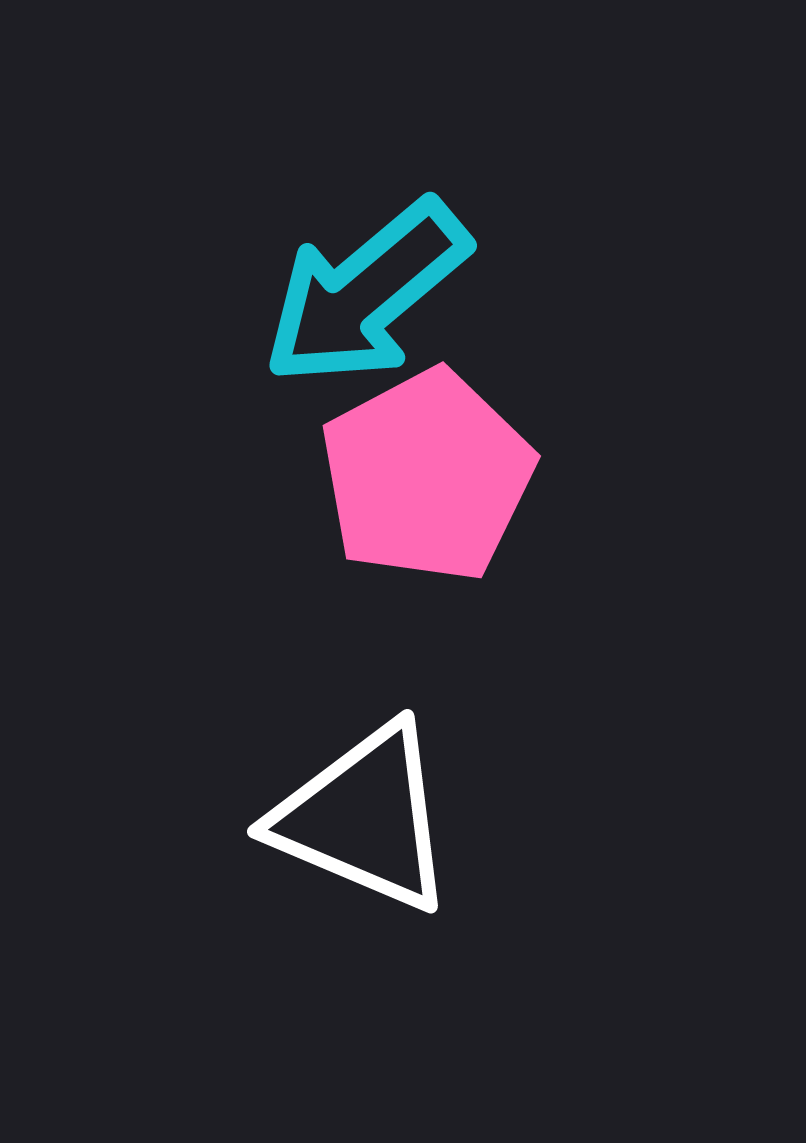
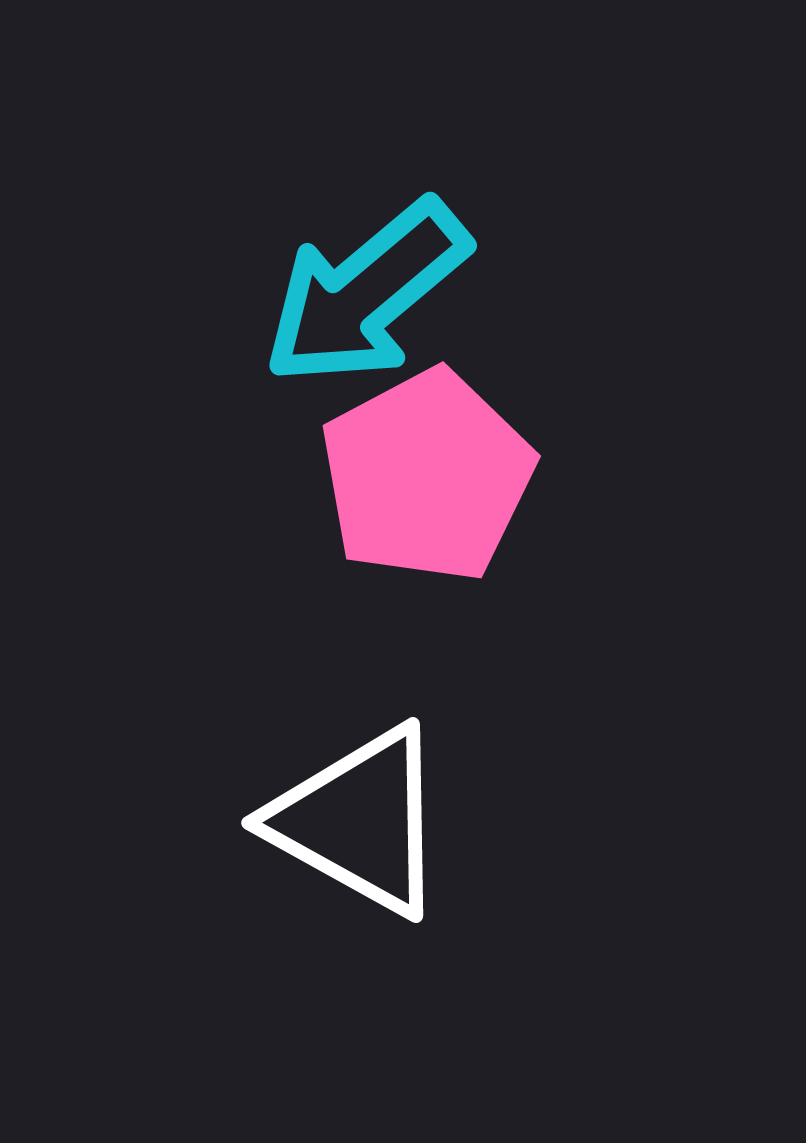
white triangle: moved 5 px left, 3 px down; rotated 6 degrees clockwise
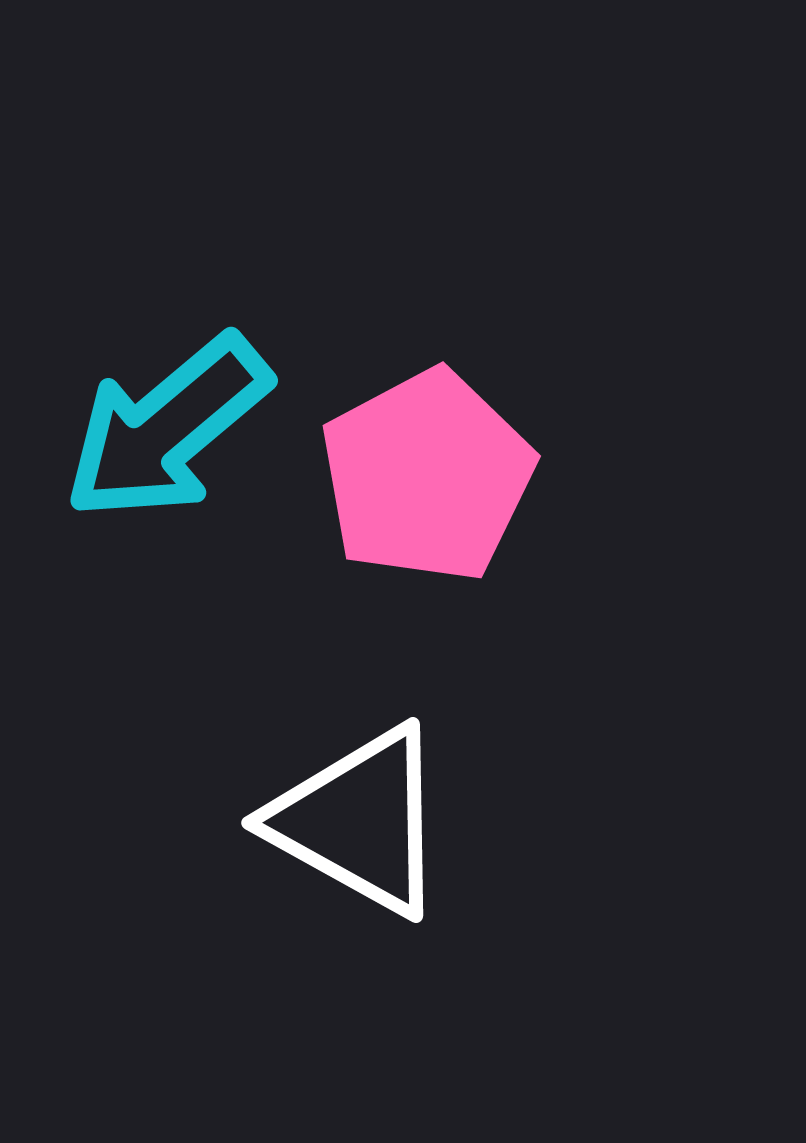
cyan arrow: moved 199 px left, 135 px down
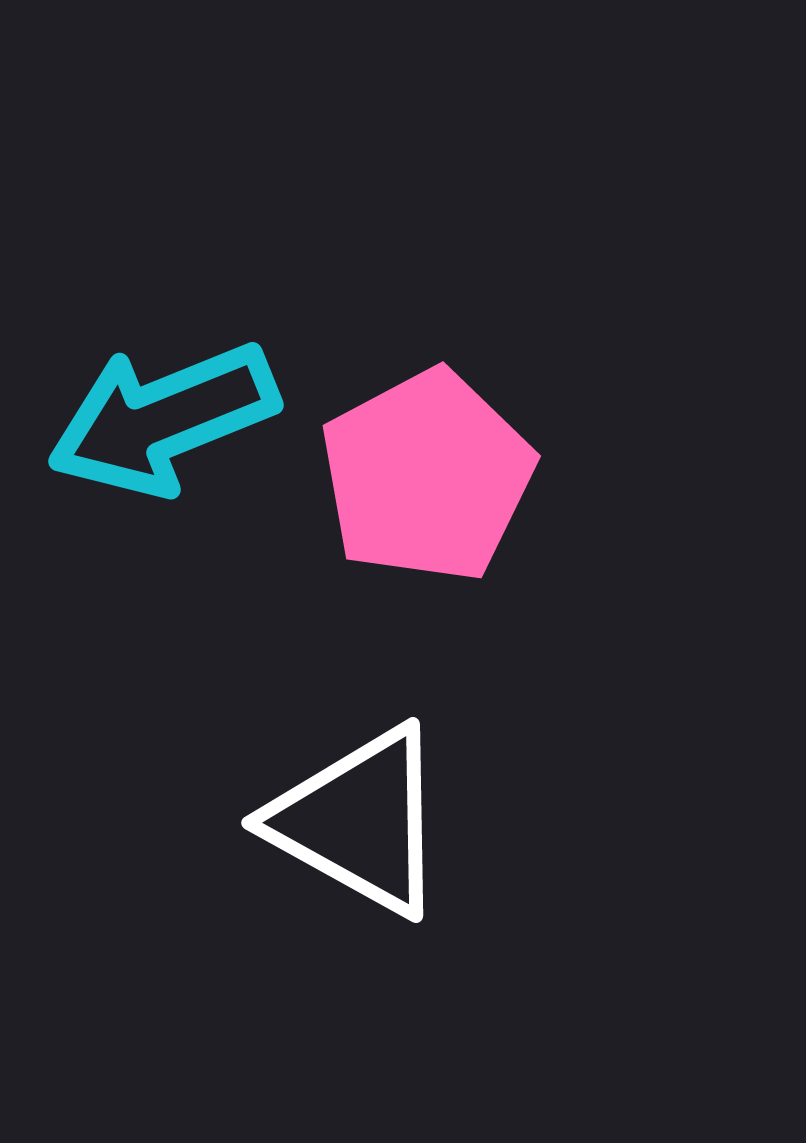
cyan arrow: moved 4 px left, 9 px up; rotated 18 degrees clockwise
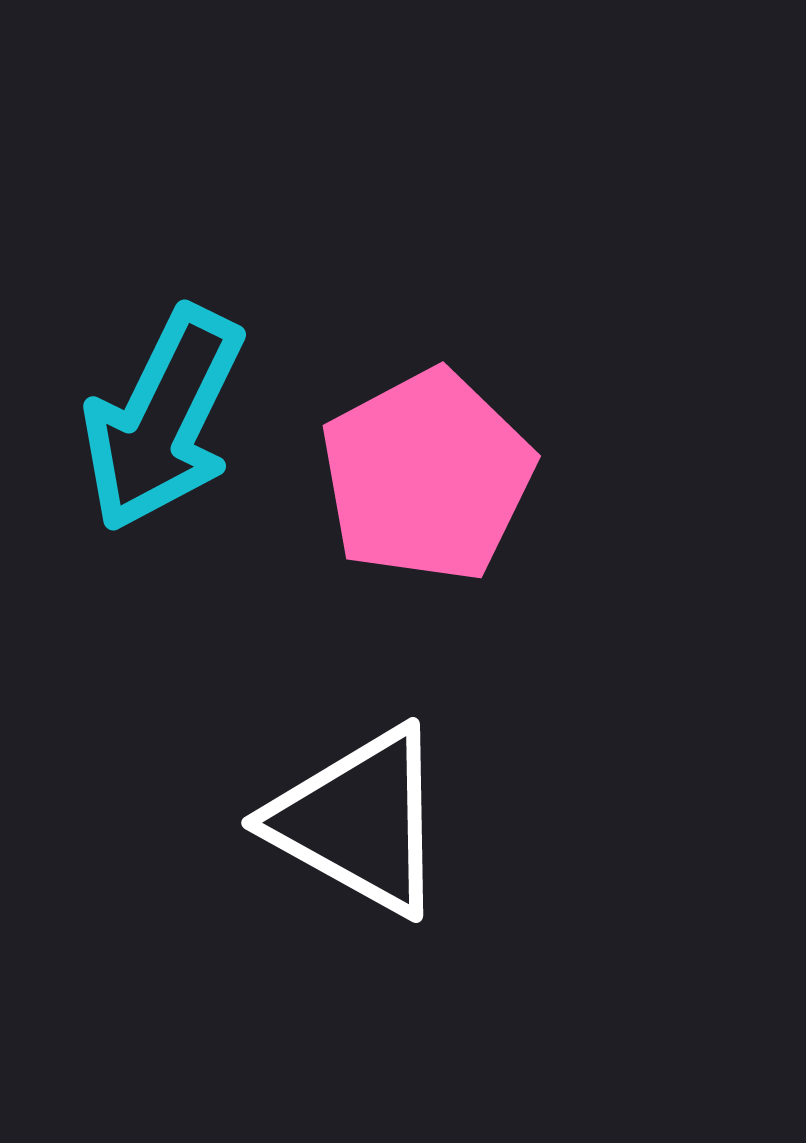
cyan arrow: rotated 42 degrees counterclockwise
